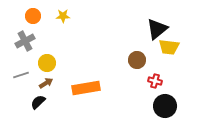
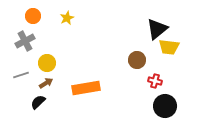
yellow star: moved 4 px right, 2 px down; rotated 24 degrees counterclockwise
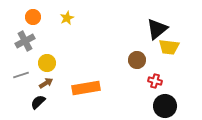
orange circle: moved 1 px down
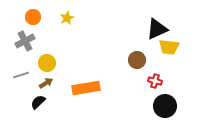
black triangle: rotated 15 degrees clockwise
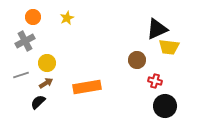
orange rectangle: moved 1 px right, 1 px up
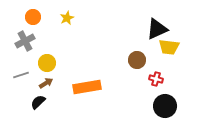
red cross: moved 1 px right, 2 px up
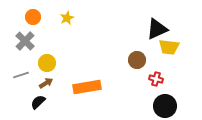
gray cross: rotated 18 degrees counterclockwise
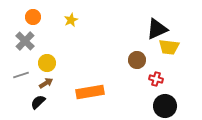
yellow star: moved 4 px right, 2 px down
orange rectangle: moved 3 px right, 5 px down
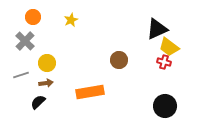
yellow trapezoid: rotated 30 degrees clockwise
brown circle: moved 18 px left
red cross: moved 8 px right, 17 px up
brown arrow: rotated 24 degrees clockwise
